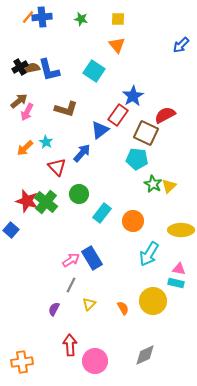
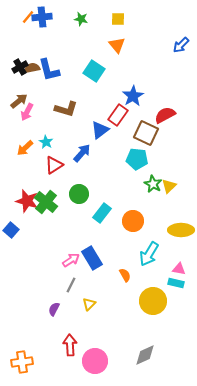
red triangle at (57, 167): moved 3 px left, 2 px up; rotated 42 degrees clockwise
orange semicircle at (123, 308): moved 2 px right, 33 px up
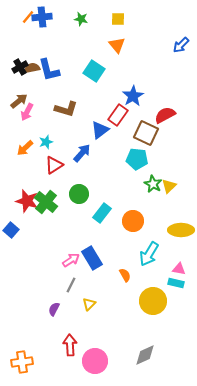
cyan star at (46, 142): rotated 24 degrees clockwise
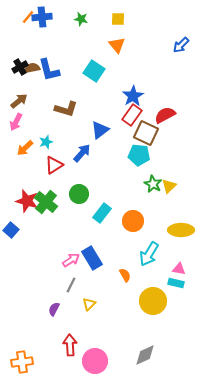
pink arrow at (27, 112): moved 11 px left, 10 px down
red rectangle at (118, 115): moved 14 px right
cyan pentagon at (137, 159): moved 2 px right, 4 px up
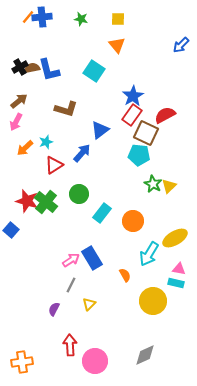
yellow ellipse at (181, 230): moved 6 px left, 8 px down; rotated 30 degrees counterclockwise
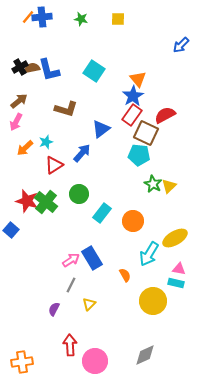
orange triangle at (117, 45): moved 21 px right, 34 px down
blue triangle at (100, 130): moved 1 px right, 1 px up
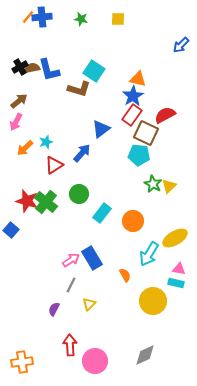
orange triangle at (138, 79): rotated 36 degrees counterclockwise
brown L-shape at (66, 109): moved 13 px right, 20 px up
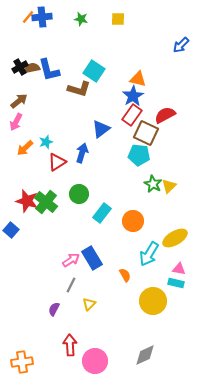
blue arrow at (82, 153): rotated 24 degrees counterclockwise
red triangle at (54, 165): moved 3 px right, 3 px up
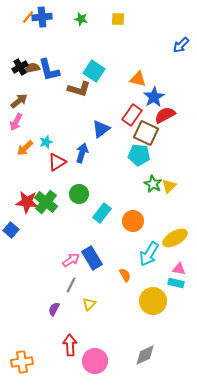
blue star at (133, 96): moved 21 px right, 1 px down
red star at (27, 201): moved 1 px down; rotated 10 degrees counterclockwise
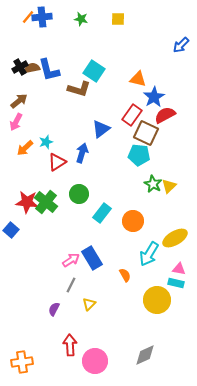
yellow circle at (153, 301): moved 4 px right, 1 px up
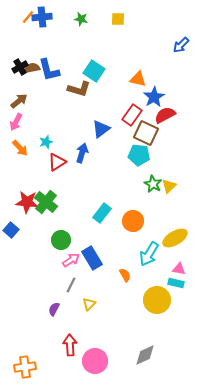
orange arrow at (25, 148): moved 5 px left; rotated 90 degrees counterclockwise
green circle at (79, 194): moved 18 px left, 46 px down
orange cross at (22, 362): moved 3 px right, 5 px down
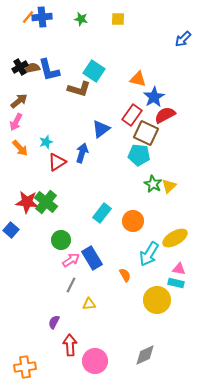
blue arrow at (181, 45): moved 2 px right, 6 px up
yellow triangle at (89, 304): rotated 40 degrees clockwise
purple semicircle at (54, 309): moved 13 px down
